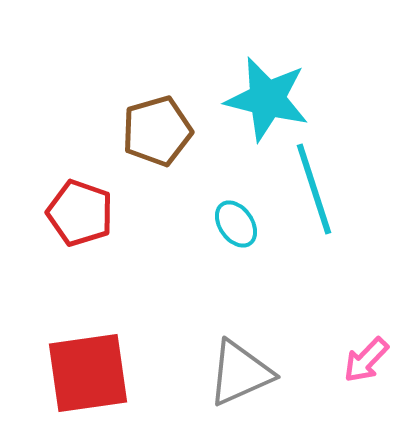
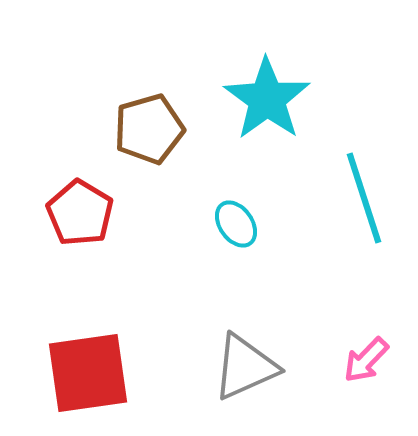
cyan star: rotated 22 degrees clockwise
brown pentagon: moved 8 px left, 2 px up
cyan line: moved 50 px right, 9 px down
red pentagon: rotated 12 degrees clockwise
gray triangle: moved 5 px right, 6 px up
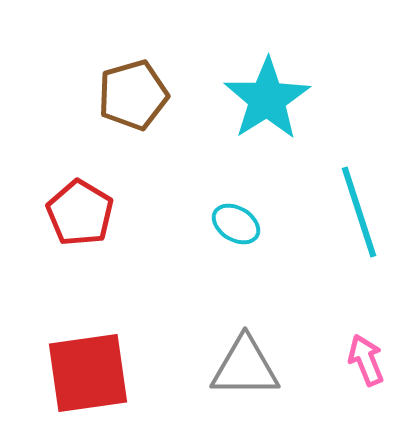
cyan star: rotated 4 degrees clockwise
brown pentagon: moved 16 px left, 34 px up
cyan line: moved 5 px left, 14 px down
cyan ellipse: rotated 24 degrees counterclockwise
pink arrow: rotated 114 degrees clockwise
gray triangle: rotated 24 degrees clockwise
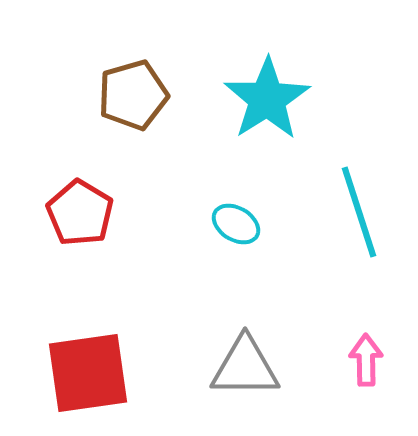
pink arrow: rotated 21 degrees clockwise
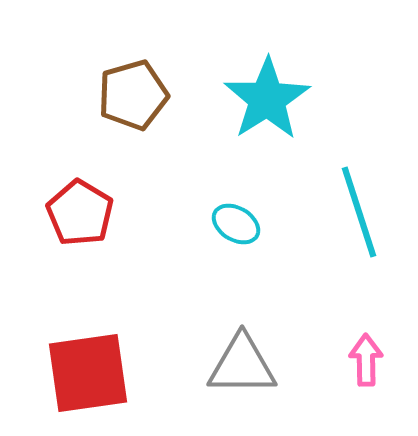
gray triangle: moved 3 px left, 2 px up
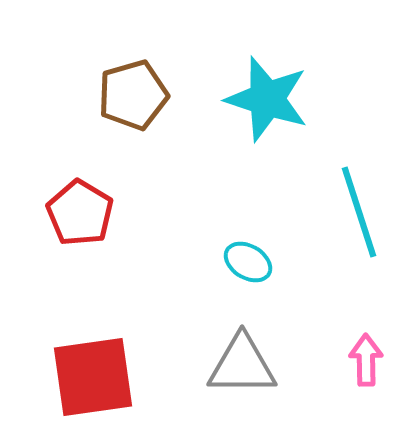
cyan star: rotated 22 degrees counterclockwise
cyan ellipse: moved 12 px right, 38 px down
red square: moved 5 px right, 4 px down
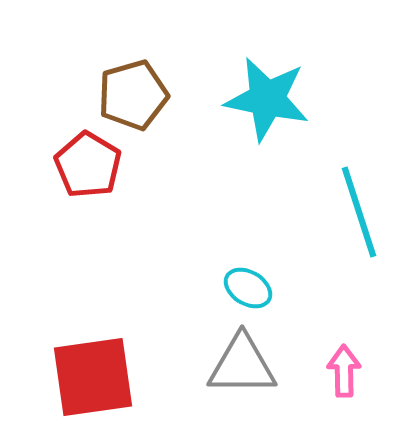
cyan star: rotated 6 degrees counterclockwise
red pentagon: moved 8 px right, 48 px up
cyan ellipse: moved 26 px down
pink arrow: moved 22 px left, 11 px down
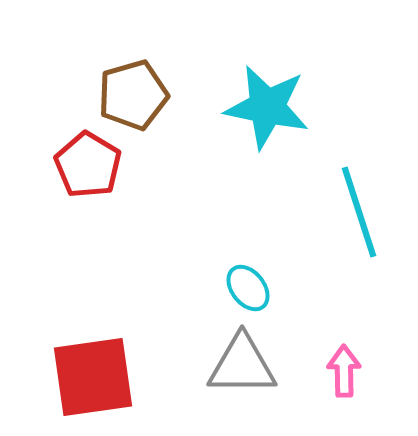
cyan star: moved 8 px down
cyan ellipse: rotated 21 degrees clockwise
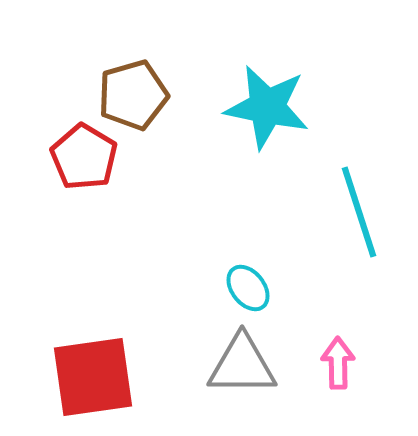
red pentagon: moved 4 px left, 8 px up
pink arrow: moved 6 px left, 8 px up
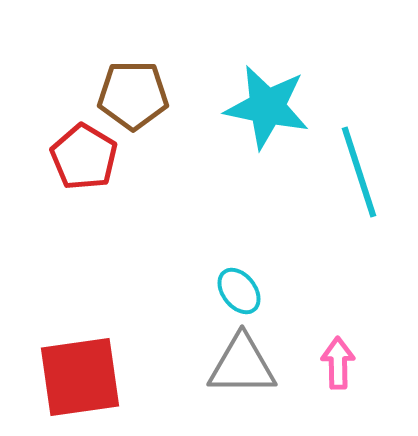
brown pentagon: rotated 16 degrees clockwise
cyan line: moved 40 px up
cyan ellipse: moved 9 px left, 3 px down
red square: moved 13 px left
